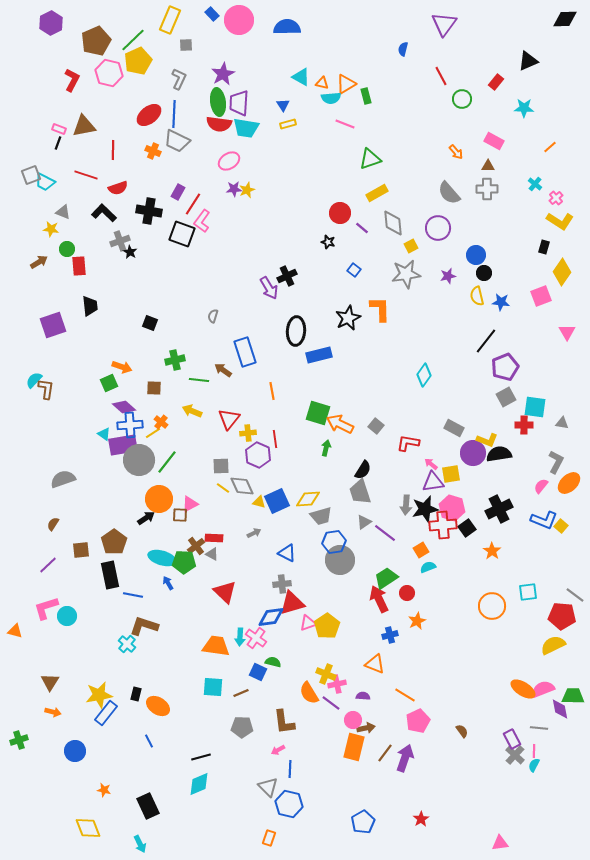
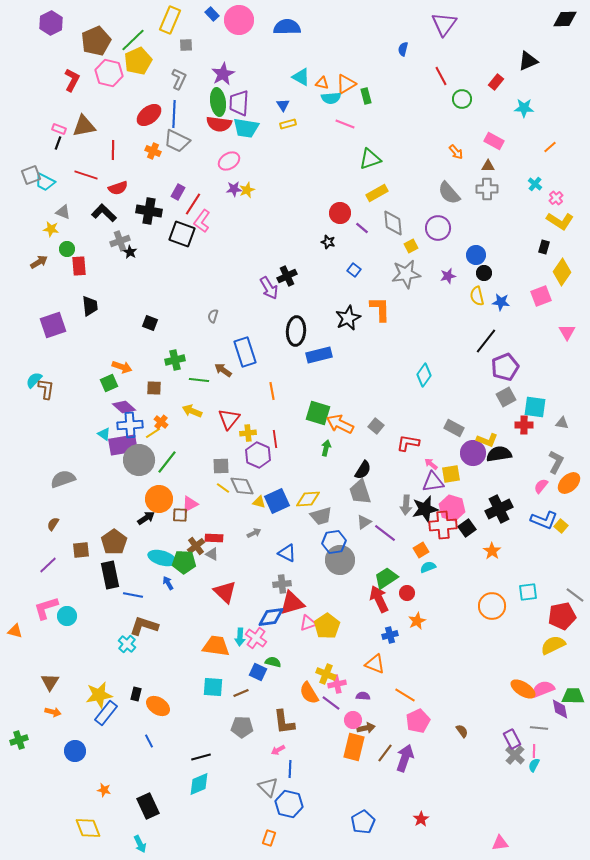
red pentagon at (562, 616): rotated 16 degrees counterclockwise
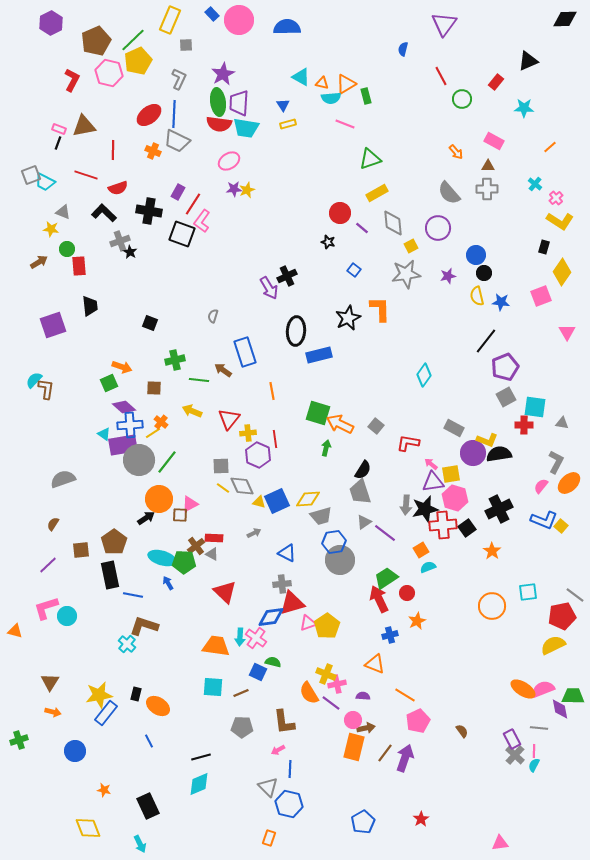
pink hexagon at (452, 508): moved 3 px right, 10 px up
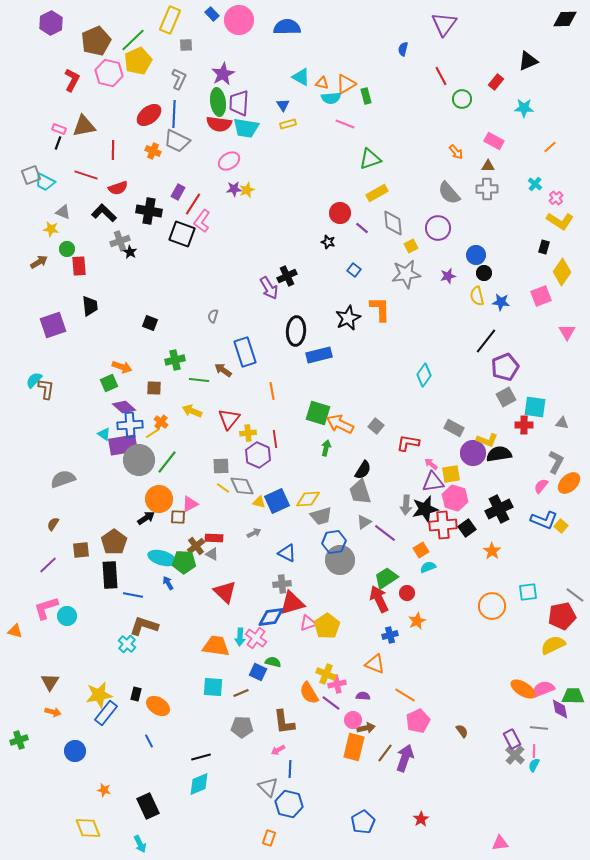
brown square at (180, 515): moved 2 px left, 2 px down
black rectangle at (110, 575): rotated 8 degrees clockwise
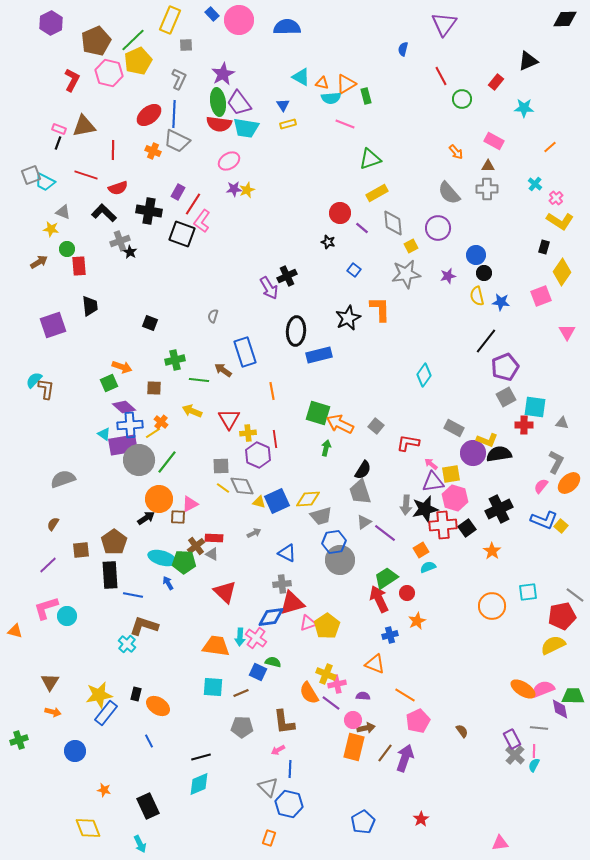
purple trapezoid at (239, 103): rotated 40 degrees counterclockwise
red triangle at (229, 419): rotated 10 degrees counterclockwise
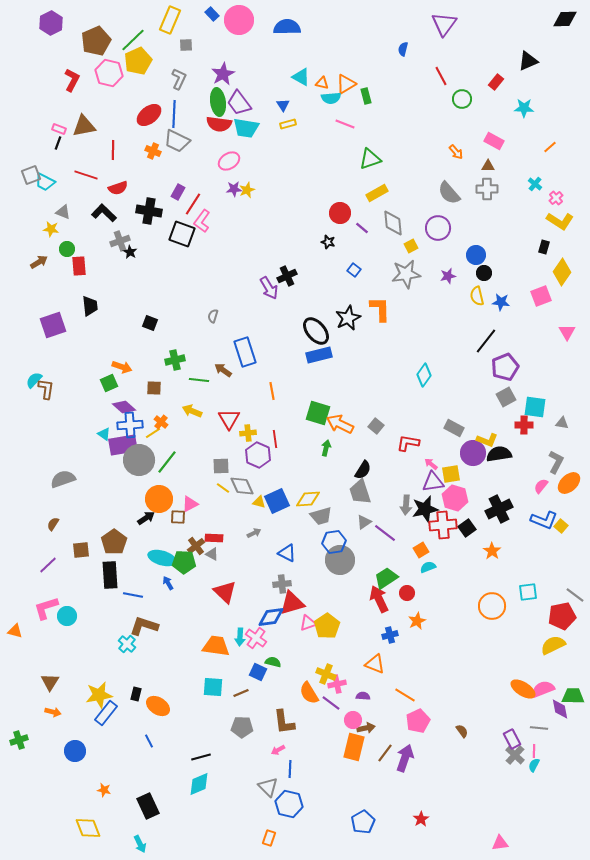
black ellipse at (296, 331): moved 20 px right; rotated 44 degrees counterclockwise
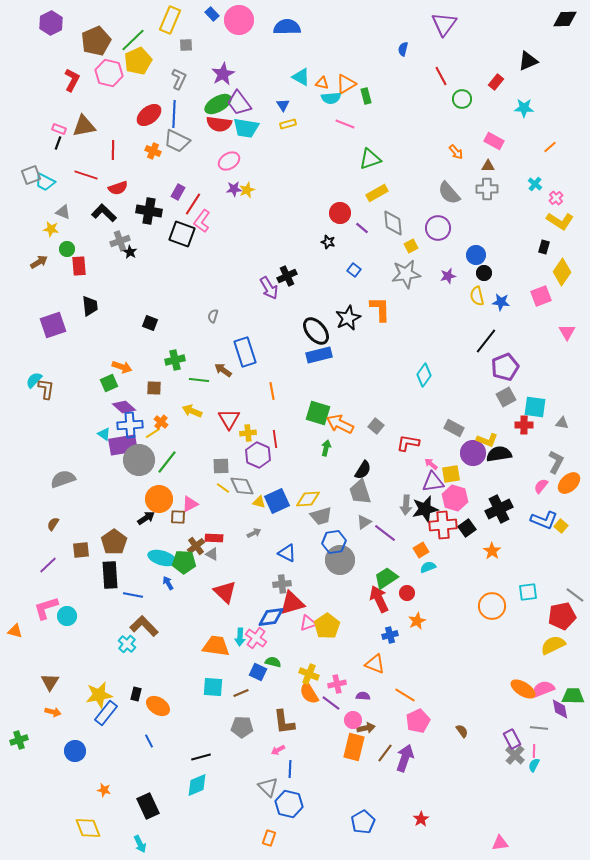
green ellipse at (218, 102): moved 2 px down; rotated 68 degrees clockwise
brown L-shape at (144, 626): rotated 28 degrees clockwise
yellow cross at (326, 674): moved 17 px left
cyan diamond at (199, 784): moved 2 px left, 1 px down
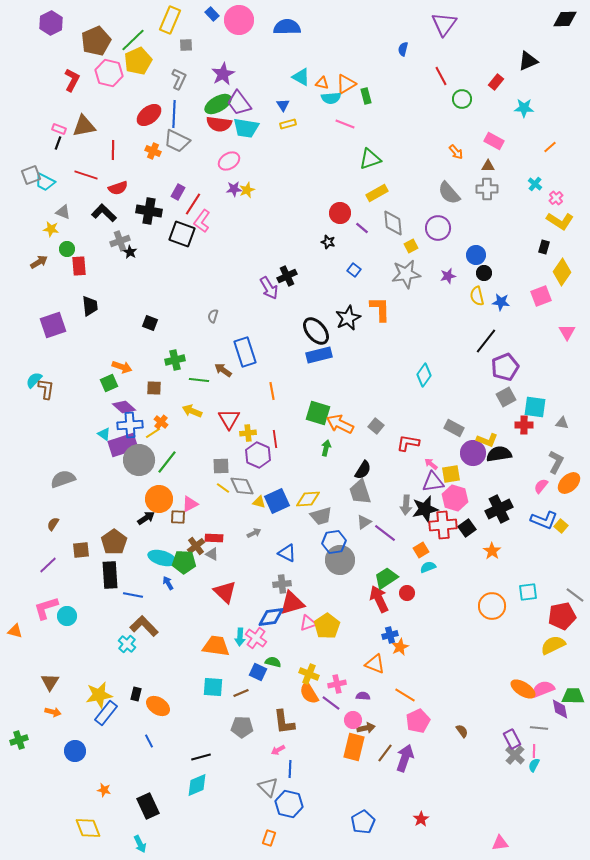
purple rectangle at (123, 445): rotated 8 degrees counterclockwise
orange star at (417, 621): moved 17 px left, 26 px down
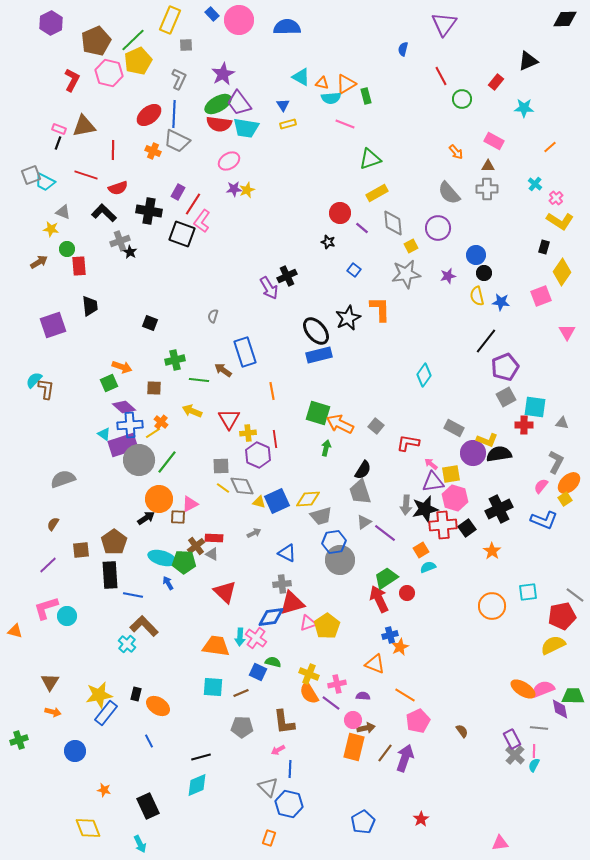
yellow square at (561, 526): moved 4 px right, 27 px up; rotated 16 degrees clockwise
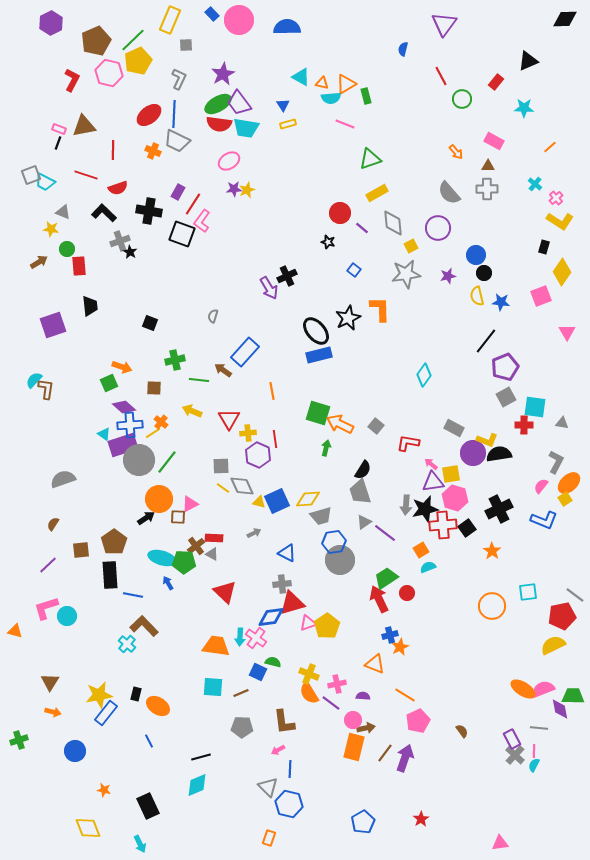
blue rectangle at (245, 352): rotated 60 degrees clockwise
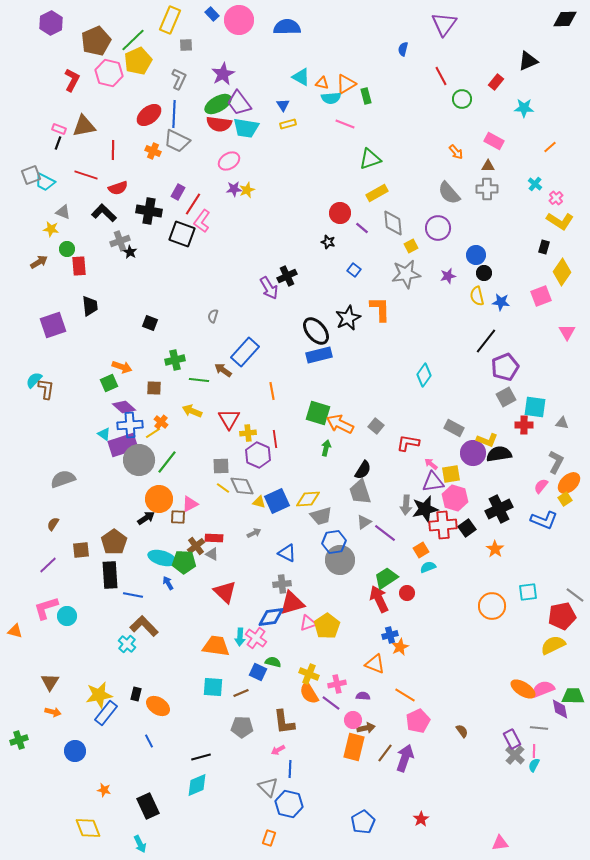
orange star at (492, 551): moved 3 px right, 2 px up
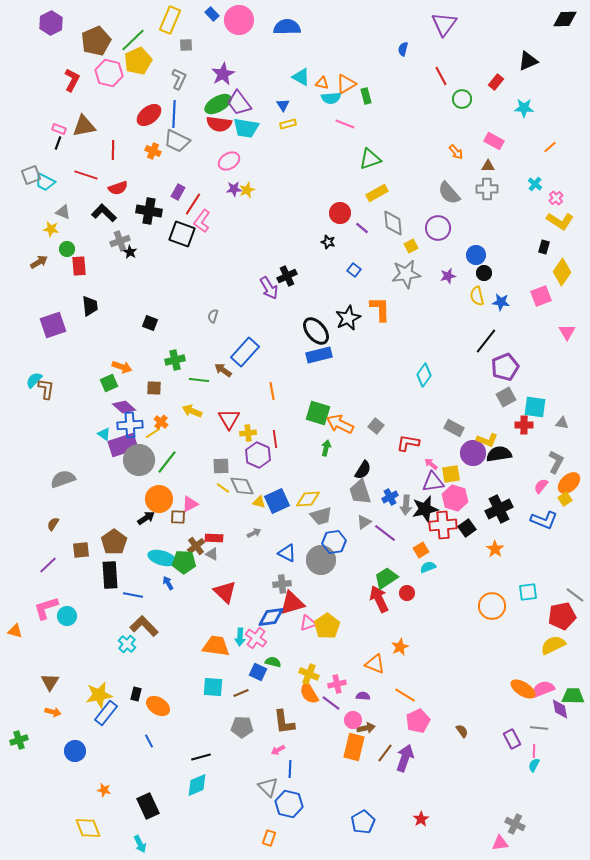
gray circle at (340, 560): moved 19 px left
blue cross at (390, 635): moved 138 px up; rotated 14 degrees counterclockwise
gray cross at (515, 755): moved 69 px down; rotated 18 degrees counterclockwise
